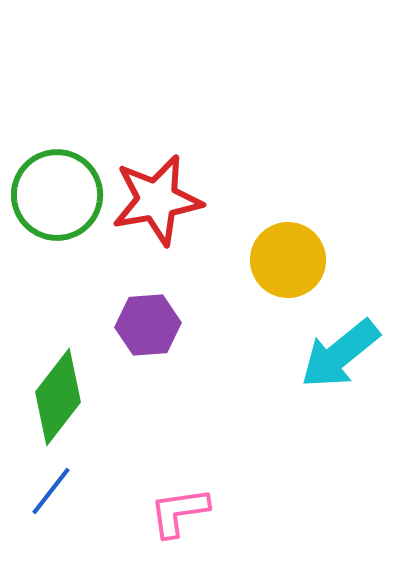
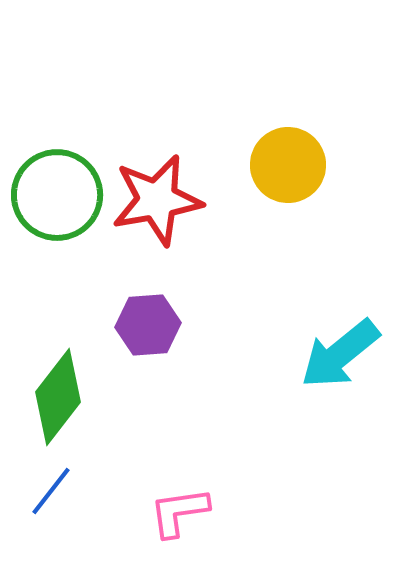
yellow circle: moved 95 px up
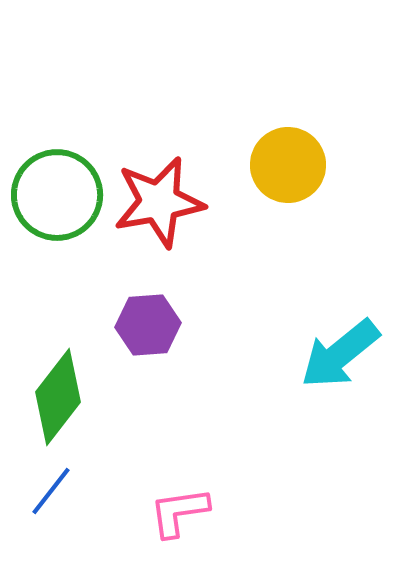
red star: moved 2 px right, 2 px down
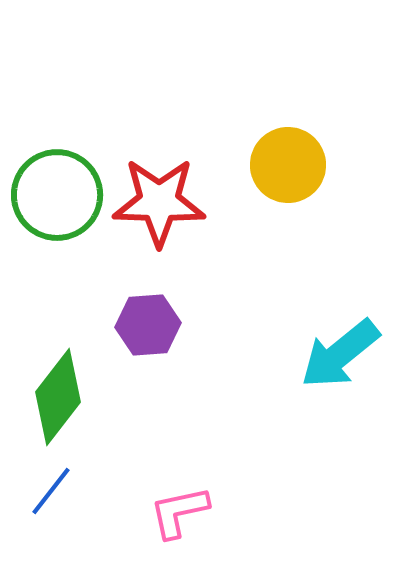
red star: rotated 12 degrees clockwise
pink L-shape: rotated 4 degrees counterclockwise
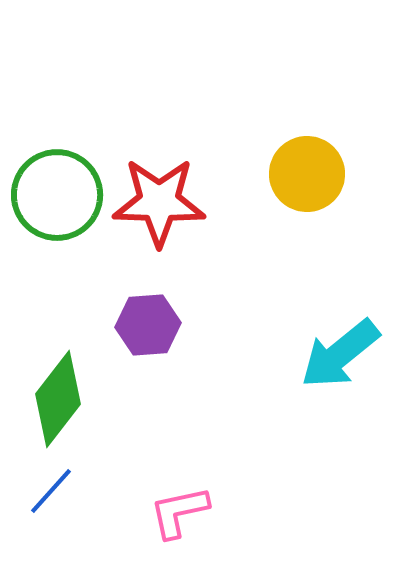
yellow circle: moved 19 px right, 9 px down
green diamond: moved 2 px down
blue line: rotated 4 degrees clockwise
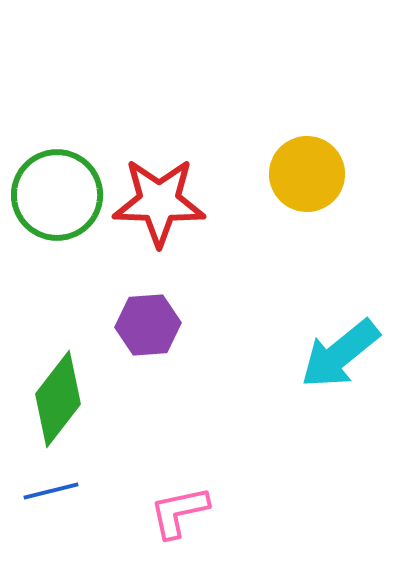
blue line: rotated 34 degrees clockwise
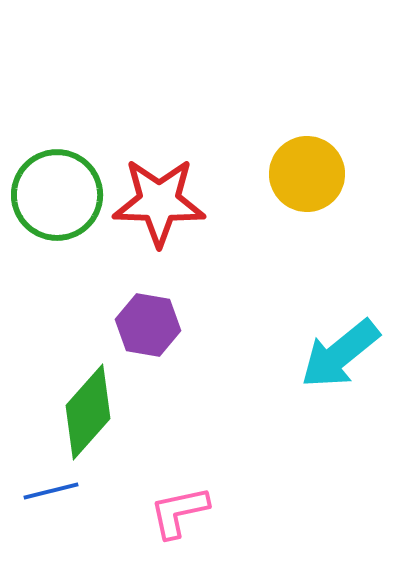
purple hexagon: rotated 14 degrees clockwise
green diamond: moved 30 px right, 13 px down; rotated 4 degrees clockwise
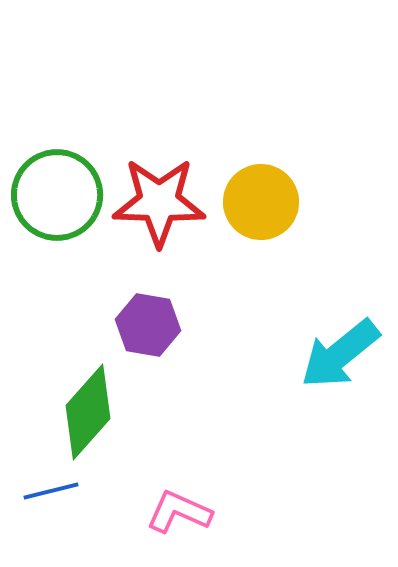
yellow circle: moved 46 px left, 28 px down
pink L-shape: rotated 36 degrees clockwise
